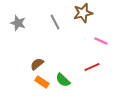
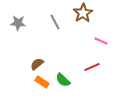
brown star: rotated 18 degrees counterclockwise
gray star: rotated 14 degrees counterclockwise
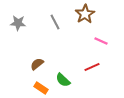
brown star: moved 2 px right, 1 px down
orange rectangle: moved 1 px left, 6 px down
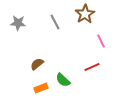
pink line: rotated 40 degrees clockwise
orange rectangle: rotated 56 degrees counterclockwise
